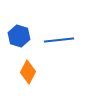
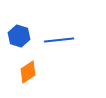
orange diamond: rotated 30 degrees clockwise
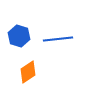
blue line: moved 1 px left, 1 px up
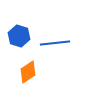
blue line: moved 3 px left, 4 px down
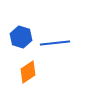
blue hexagon: moved 2 px right, 1 px down
